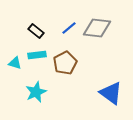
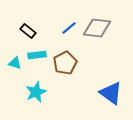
black rectangle: moved 8 px left
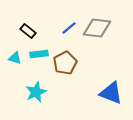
cyan rectangle: moved 2 px right, 1 px up
cyan triangle: moved 5 px up
blue triangle: rotated 15 degrees counterclockwise
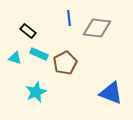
blue line: moved 10 px up; rotated 56 degrees counterclockwise
cyan rectangle: rotated 30 degrees clockwise
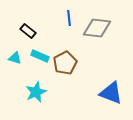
cyan rectangle: moved 1 px right, 2 px down
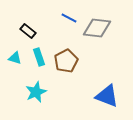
blue line: rotated 56 degrees counterclockwise
cyan rectangle: moved 1 px left, 1 px down; rotated 48 degrees clockwise
brown pentagon: moved 1 px right, 2 px up
blue triangle: moved 4 px left, 3 px down
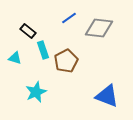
blue line: rotated 63 degrees counterclockwise
gray diamond: moved 2 px right
cyan rectangle: moved 4 px right, 7 px up
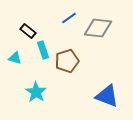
gray diamond: moved 1 px left
brown pentagon: moved 1 px right; rotated 10 degrees clockwise
cyan star: rotated 15 degrees counterclockwise
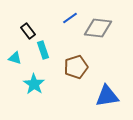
blue line: moved 1 px right
black rectangle: rotated 14 degrees clockwise
brown pentagon: moved 9 px right, 6 px down
cyan star: moved 2 px left, 8 px up
blue triangle: rotated 30 degrees counterclockwise
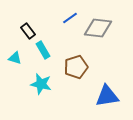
cyan rectangle: rotated 12 degrees counterclockwise
cyan star: moved 7 px right; rotated 20 degrees counterclockwise
